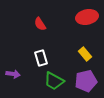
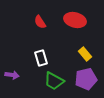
red ellipse: moved 12 px left, 3 px down; rotated 25 degrees clockwise
red semicircle: moved 2 px up
purple arrow: moved 1 px left, 1 px down
purple pentagon: moved 2 px up
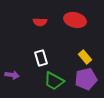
red semicircle: rotated 56 degrees counterclockwise
yellow rectangle: moved 3 px down
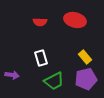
green trapezoid: rotated 55 degrees counterclockwise
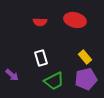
purple arrow: rotated 32 degrees clockwise
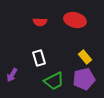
white rectangle: moved 2 px left
purple arrow: rotated 80 degrees clockwise
purple pentagon: moved 2 px left
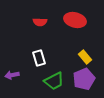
purple arrow: rotated 48 degrees clockwise
purple pentagon: rotated 10 degrees counterclockwise
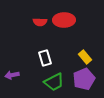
red ellipse: moved 11 px left; rotated 15 degrees counterclockwise
white rectangle: moved 6 px right
green trapezoid: moved 1 px down
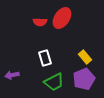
red ellipse: moved 2 px left, 2 px up; rotated 55 degrees counterclockwise
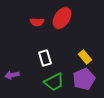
red semicircle: moved 3 px left
